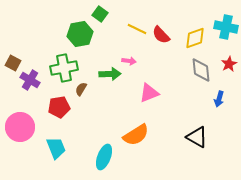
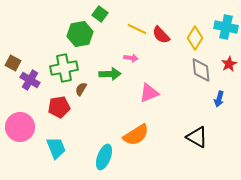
yellow diamond: rotated 40 degrees counterclockwise
pink arrow: moved 2 px right, 3 px up
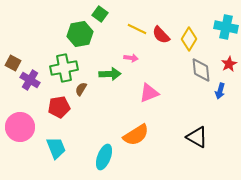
yellow diamond: moved 6 px left, 1 px down
blue arrow: moved 1 px right, 8 px up
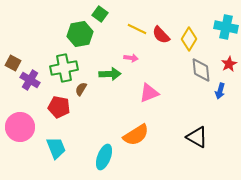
red pentagon: rotated 20 degrees clockwise
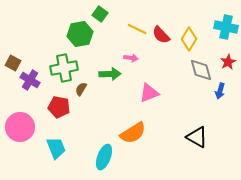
red star: moved 1 px left, 2 px up
gray diamond: rotated 10 degrees counterclockwise
orange semicircle: moved 3 px left, 2 px up
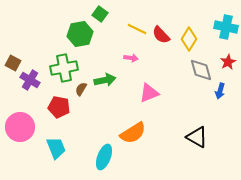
green arrow: moved 5 px left, 6 px down; rotated 10 degrees counterclockwise
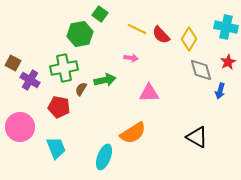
pink triangle: rotated 20 degrees clockwise
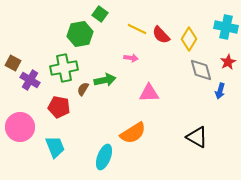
brown semicircle: moved 2 px right
cyan trapezoid: moved 1 px left, 1 px up
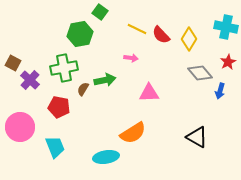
green square: moved 2 px up
gray diamond: moved 1 px left, 3 px down; rotated 25 degrees counterclockwise
purple cross: rotated 12 degrees clockwise
cyan ellipse: moved 2 px right; rotated 60 degrees clockwise
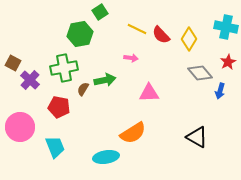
green square: rotated 21 degrees clockwise
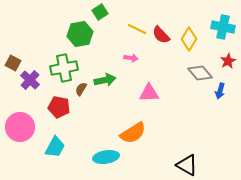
cyan cross: moved 3 px left
red star: moved 1 px up
brown semicircle: moved 2 px left
black triangle: moved 10 px left, 28 px down
cyan trapezoid: rotated 50 degrees clockwise
